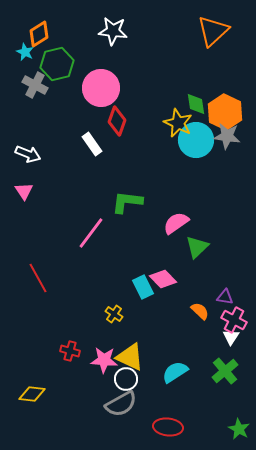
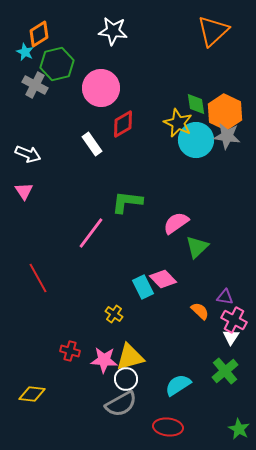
red diamond: moved 6 px right, 3 px down; rotated 40 degrees clockwise
yellow triangle: rotated 40 degrees counterclockwise
cyan semicircle: moved 3 px right, 13 px down
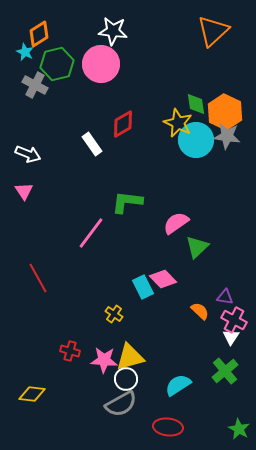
pink circle: moved 24 px up
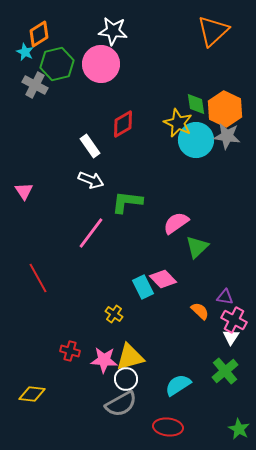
orange hexagon: moved 3 px up
white rectangle: moved 2 px left, 2 px down
white arrow: moved 63 px right, 26 px down
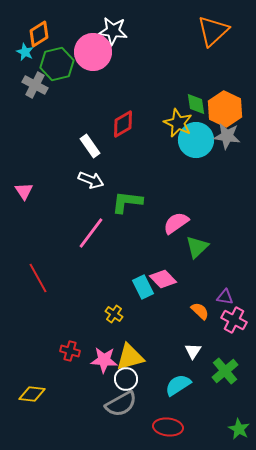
pink circle: moved 8 px left, 12 px up
white triangle: moved 38 px left, 14 px down
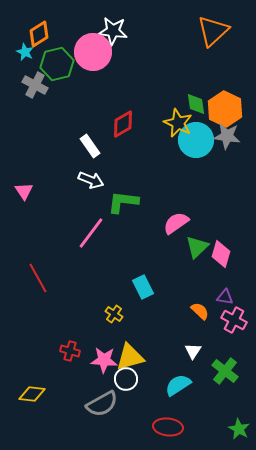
green L-shape: moved 4 px left
pink diamond: moved 58 px right, 25 px up; rotated 60 degrees clockwise
green cross: rotated 12 degrees counterclockwise
gray semicircle: moved 19 px left
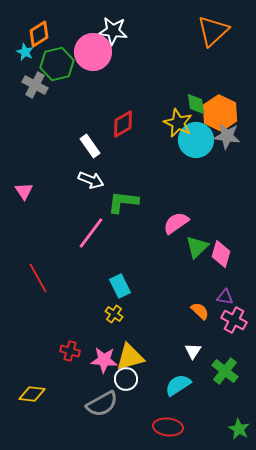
orange hexagon: moved 5 px left, 4 px down
cyan rectangle: moved 23 px left, 1 px up
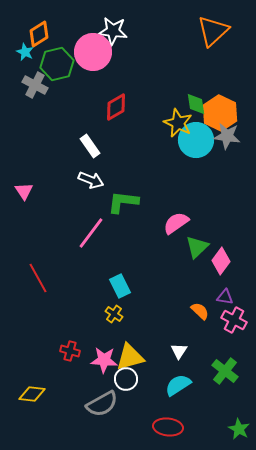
red diamond: moved 7 px left, 17 px up
pink diamond: moved 7 px down; rotated 20 degrees clockwise
white triangle: moved 14 px left
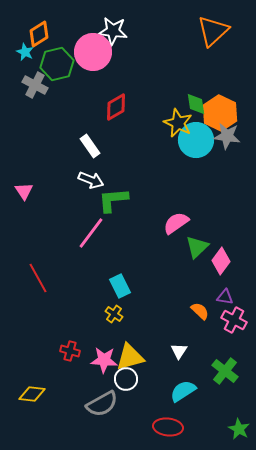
green L-shape: moved 10 px left, 2 px up; rotated 12 degrees counterclockwise
cyan semicircle: moved 5 px right, 6 px down
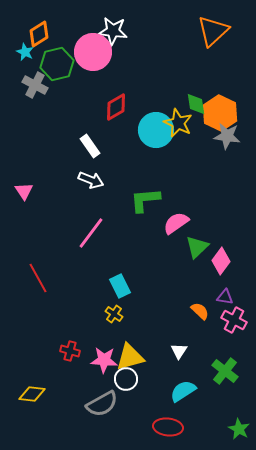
cyan circle: moved 40 px left, 10 px up
green L-shape: moved 32 px right
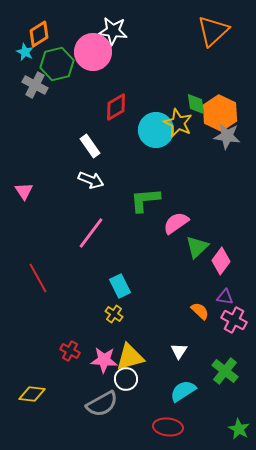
red cross: rotated 12 degrees clockwise
